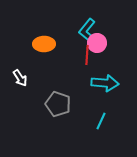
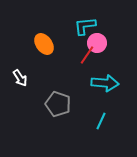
cyan L-shape: moved 2 px left, 4 px up; rotated 45 degrees clockwise
orange ellipse: rotated 55 degrees clockwise
red line: rotated 30 degrees clockwise
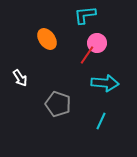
cyan L-shape: moved 11 px up
orange ellipse: moved 3 px right, 5 px up
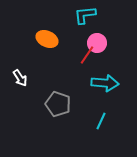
orange ellipse: rotated 30 degrees counterclockwise
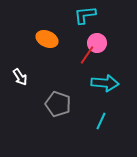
white arrow: moved 1 px up
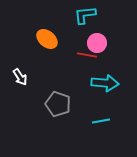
orange ellipse: rotated 15 degrees clockwise
red line: rotated 66 degrees clockwise
cyan line: rotated 54 degrees clockwise
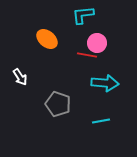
cyan L-shape: moved 2 px left
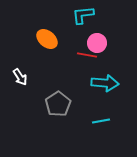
gray pentagon: rotated 20 degrees clockwise
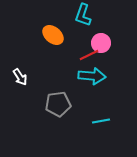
cyan L-shape: rotated 65 degrees counterclockwise
orange ellipse: moved 6 px right, 4 px up
pink circle: moved 4 px right
red line: moved 2 px right; rotated 36 degrees counterclockwise
cyan arrow: moved 13 px left, 7 px up
gray pentagon: rotated 25 degrees clockwise
